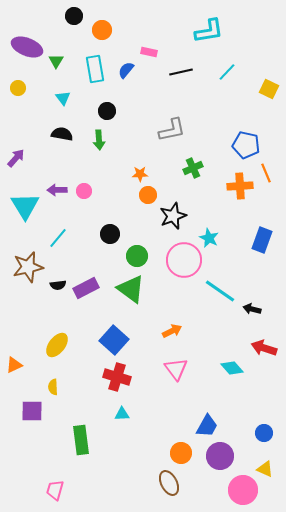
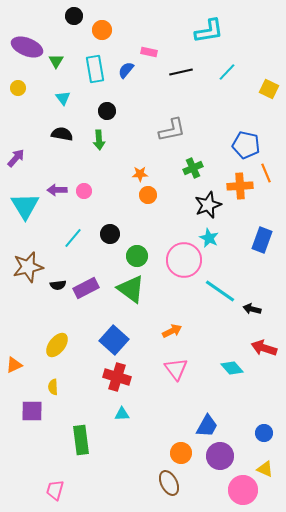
black star at (173, 216): moved 35 px right, 11 px up
cyan line at (58, 238): moved 15 px right
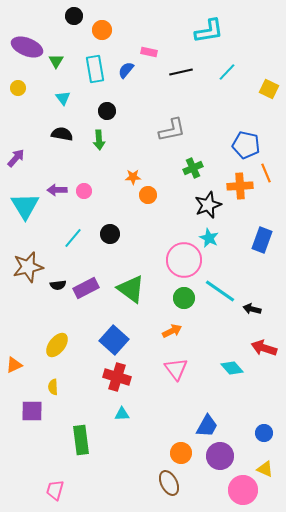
orange star at (140, 174): moved 7 px left, 3 px down
green circle at (137, 256): moved 47 px right, 42 px down
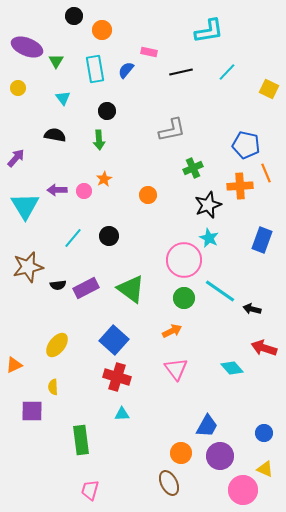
black semicircle at (62, 134): moved 7 px left, 1 px down
orange star at (133, 177): moved 29 px left, 2 px down; rotated 28 degrees counterclockwise
black circle at (110, 234): moved 1 px left, 2 px down
pink trapezoid at (55, 490): moved 35 px right
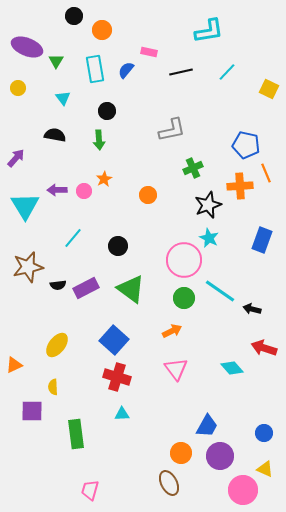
black circle at (109, 236): moved 9 px right, 10 px down
green rectangle at (81, 440): moved 5 px left, 6 px up
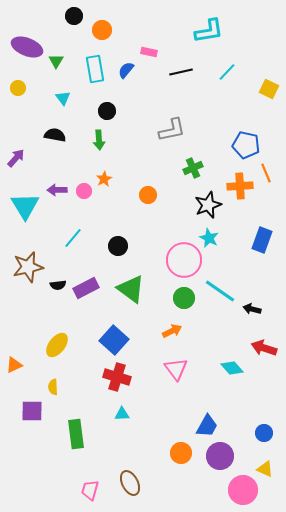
brown ellipse at (169, 483): moved 39 px left
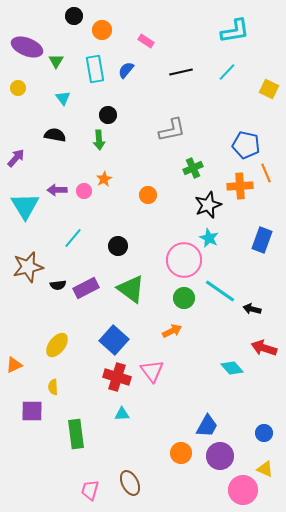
cyan L-shape at (209, 31): moved 26 px right
pink rectangle at (149, 52): moved 3 px left, 11 px up; rotated 21 degrees clockwise
black circle at (107, 111): moved 1 px right, 4 px down
pink triangle at (176, 369): moved 24 px left, 2 px down
